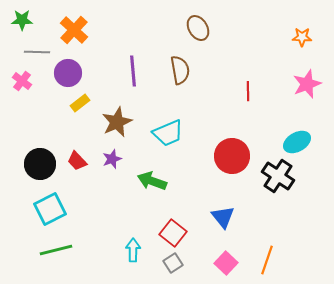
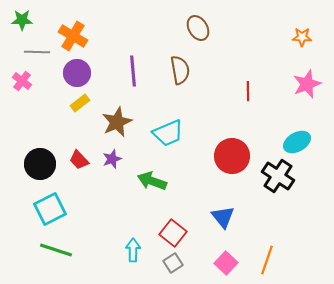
orange cross: moved 1 px left, 6 px down; rotated 12 degrees counterclockwise
purple circle: moved 9 px right
red trapezoid: moved 2 px right, 1 px up
green line: rotated 32 degrees clockwise
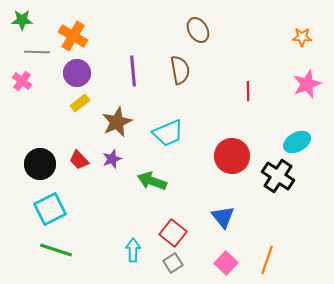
brown ellipse: moved 2 px down
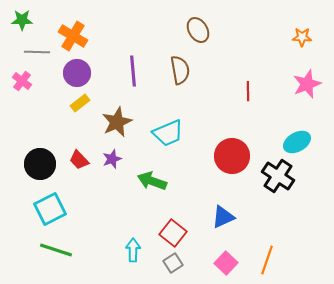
blue triangle: rotated 45 degrees clockwise
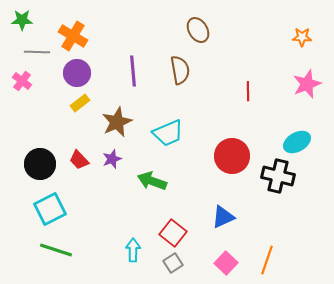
black cross: rotated 20 degrees counterclockwise
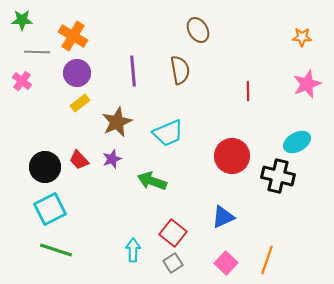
black circle: moved 5 px right, 3 px down
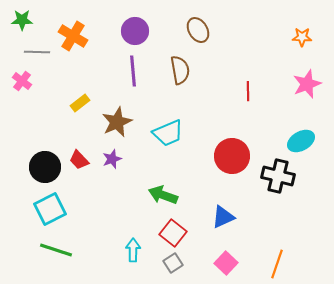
purple circle: moved 58 px right, 42 px up
cyan ellipse: moved 4 px right, 1 px up
green arrow: moved 11 px right, 14 px down
orange line: moved 10 px right, 4 px down
